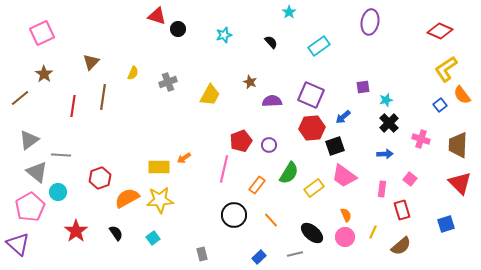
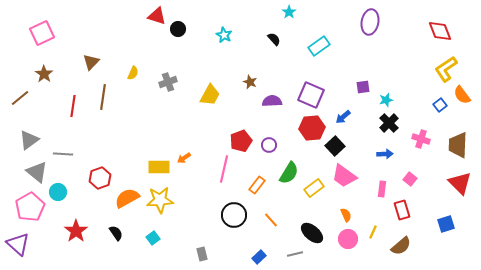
red diamond at (440, 31): rotated 45 degrees clockwise
cyan star at (224, 35): rotated 28 degrees counterclockwise
black semicircle at (271, 42): moved 3 px right, 3 px up
black square at (335, 146): rotated 24 degrees counterclockwise
gray line at (61, 155): moved 2 px right, 1 px up
pink circle at (345, 237): moved 3 px right, 2 px down
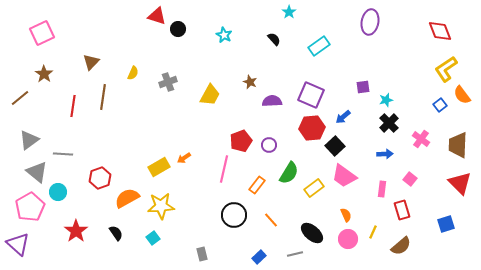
pink cross at (421, 139): rotated 18 degrees clockwise
yellow rectangle at (159, 167): rotated 30 degrees counterclockwise
yellow star at (160, 200): moved 1 px right, 6 px down
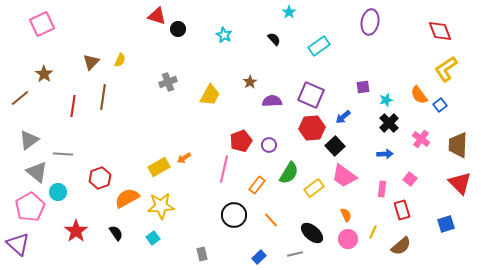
pink square at (42, 33): moved 9 px up
yellow semicircle at (133, 73): moved 13 px left, 13 px up
brown star at (250, 82): rotated 16 degrees clockwise
orange semicircle at (462, 95): moved 43 px left
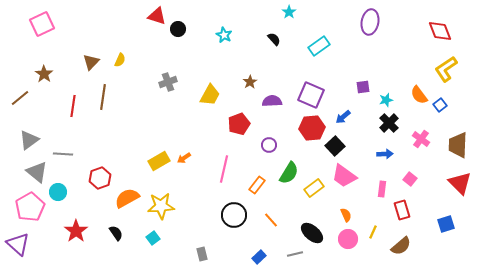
red pentagon at (241, 141): moved 2 px left, 17 px up
yellow rectangle at (159, 167): moved 6 px up
